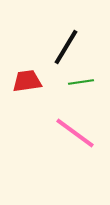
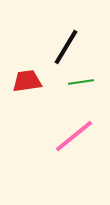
pink line: moved 1 px left, 3 px down; rotated 75 degrees counterclockwise
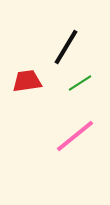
green line: moved 1 px left, 1 px down; rotated 25 degrees counterclockwise
pink line: moved 1 px right
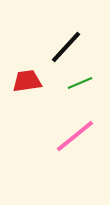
black line: rotated 12 degrees clockwise
green line: rotated 10 degrees clockwise
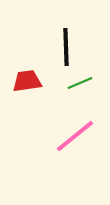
black line: rotated 45 degrees counterclockwise
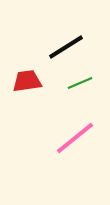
black line: rotated 60 degrees clockwise
pink line: moved 2 px down
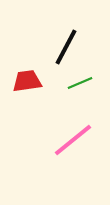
black line: rotated 30 degrees counterclockwise
pink line: moved 2 px left, 2 px down
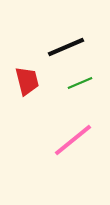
black line: rotated 39 degrees clockwise
red trapezoid: rotated 84 degrees clockwise
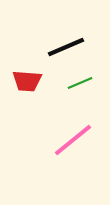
red trapezoid: rotated 108 degrees clockwise
